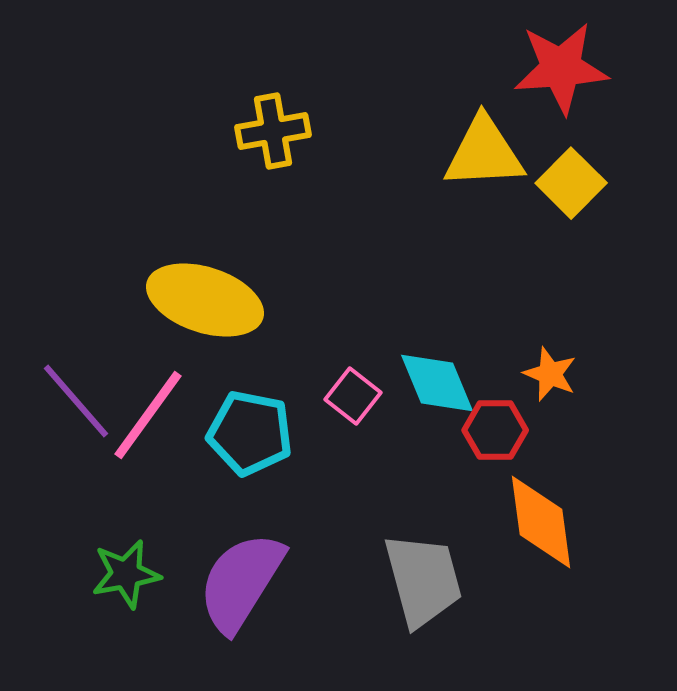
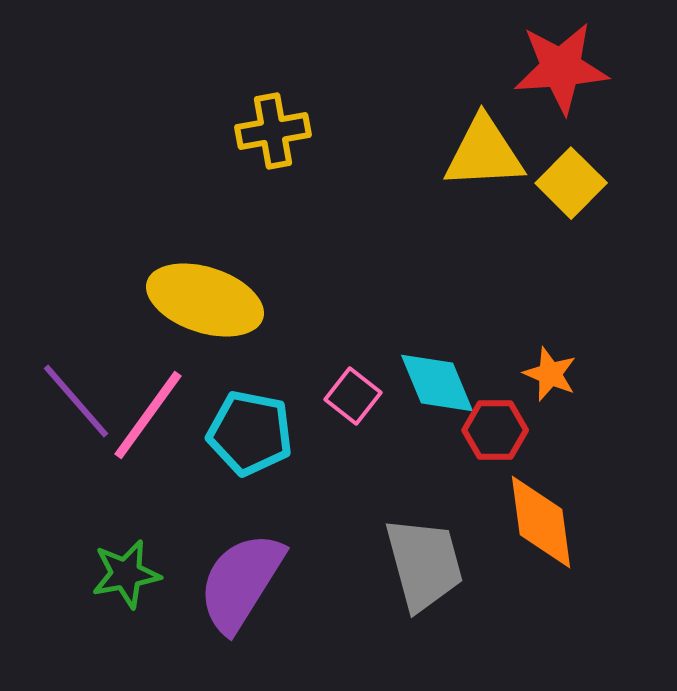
gray trapezoid: moved 1 px right, 16 px up
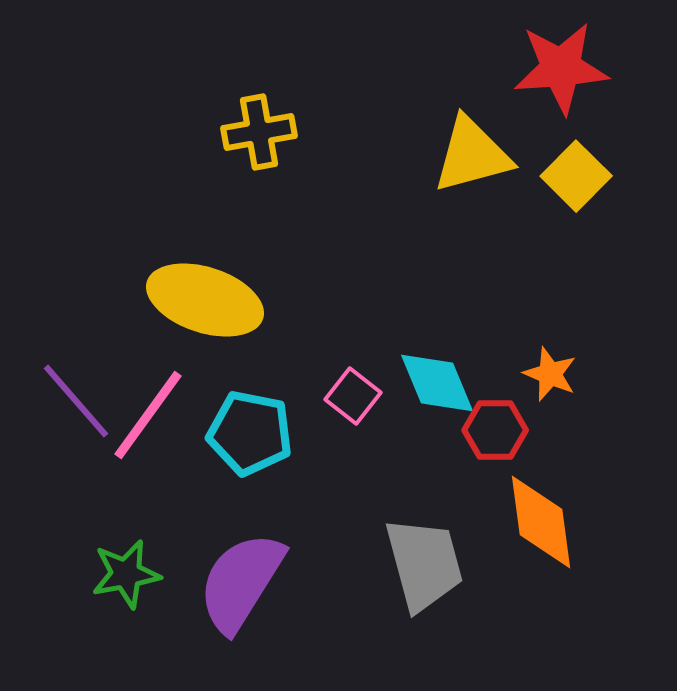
yellow cross: moved 14 px left, 1 px down
yellow triangle: moved 12 px left, 2 px down; rotated 12 degrees counterclockwise
yellow square: moved 5 px right, 7 px up
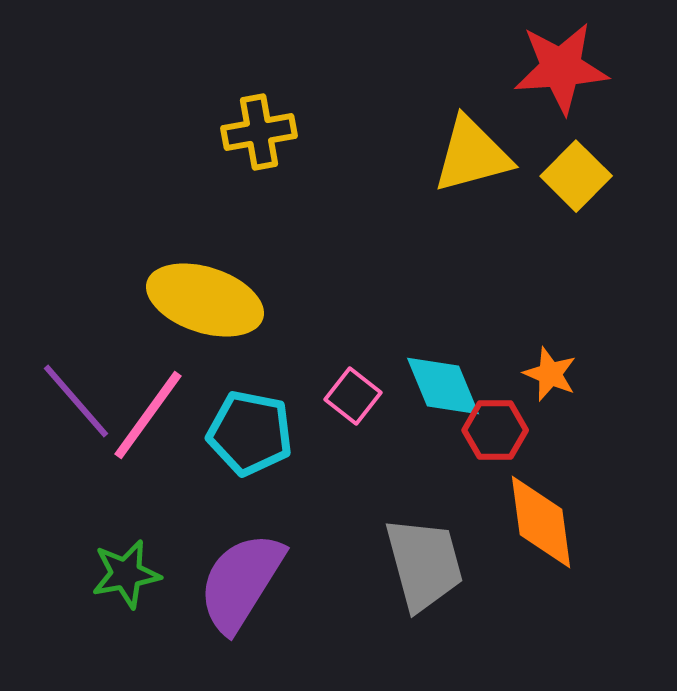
cyan diamond: moved 6 px right, 3 px down
